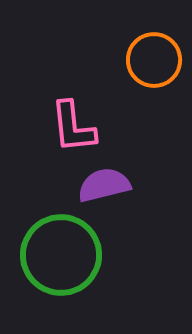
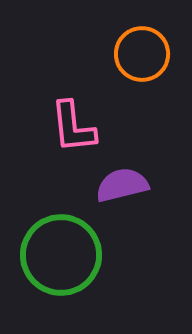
orange circle: moved 12 px left, 6 px up
purple semicircle: moved 18 px right
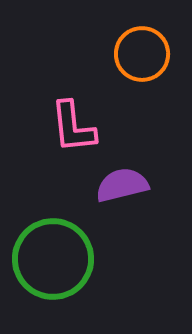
green circle: moved 8 px left, 4 px down
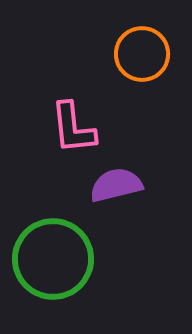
pink L-shape: moved 1 px down
purple semicircle: moved 6 px left
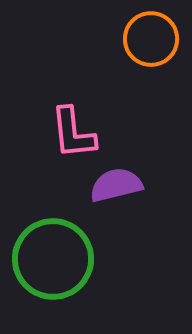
orange circle: moved 9 px right, 15 px up
pink L-shape: moved 5 px down
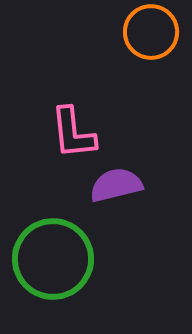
orange circle: moved 7 px up
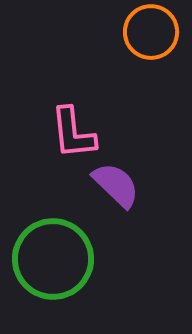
purple semicircle: rotated 58 degrees clockwise
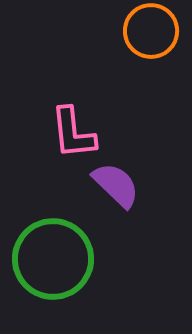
orange circle: moved 1 px up
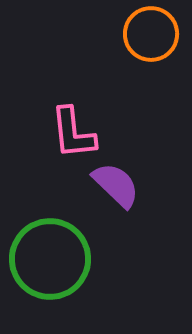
orange circle: moved 3 px down
green circle: moved 3 px left
